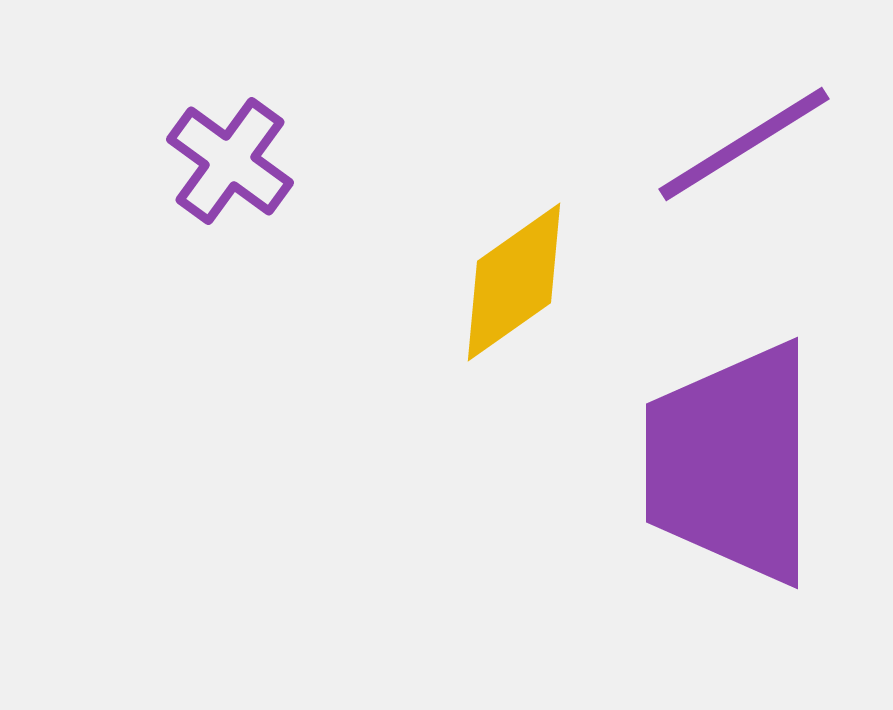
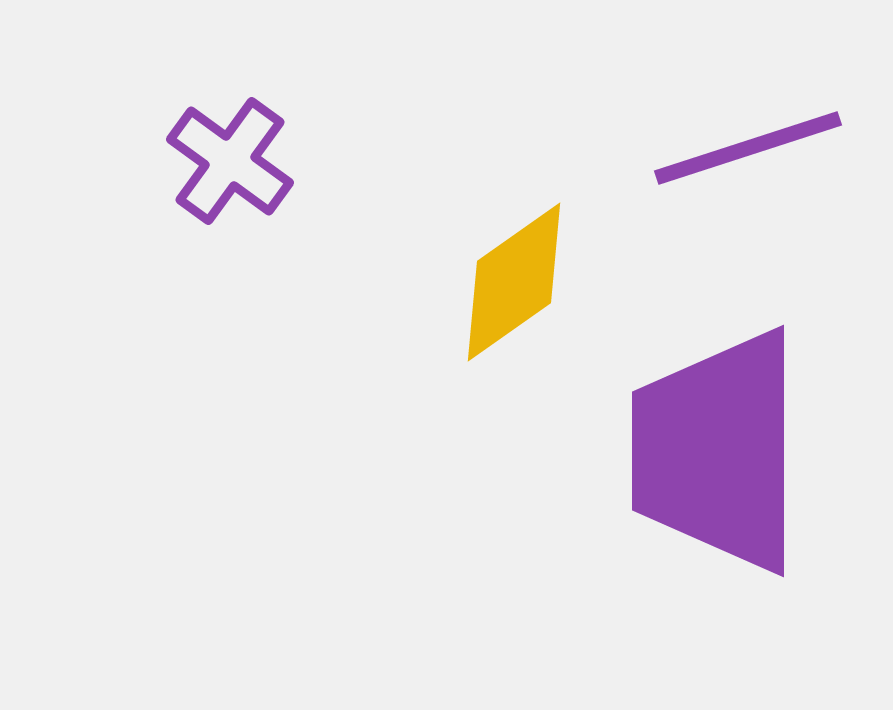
purple line: moved 4 px right, 4 px down; rotated 14 degrees clockwise
purple trapezoid: moved 14 px left, 12 px up
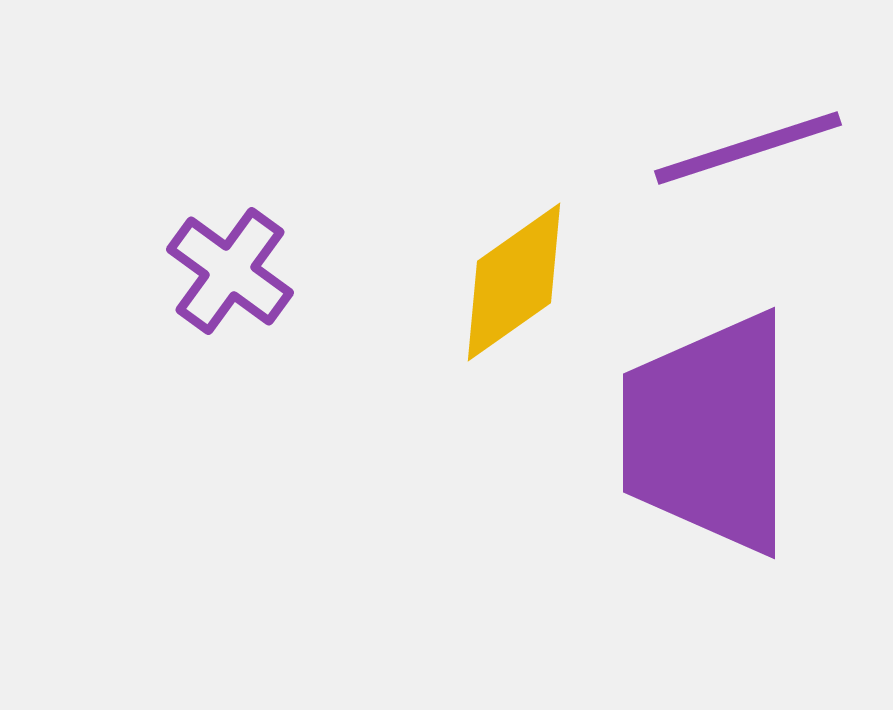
purple cross: moved 110 px down
purple trapezoid: moved 9 px left, 18 px up
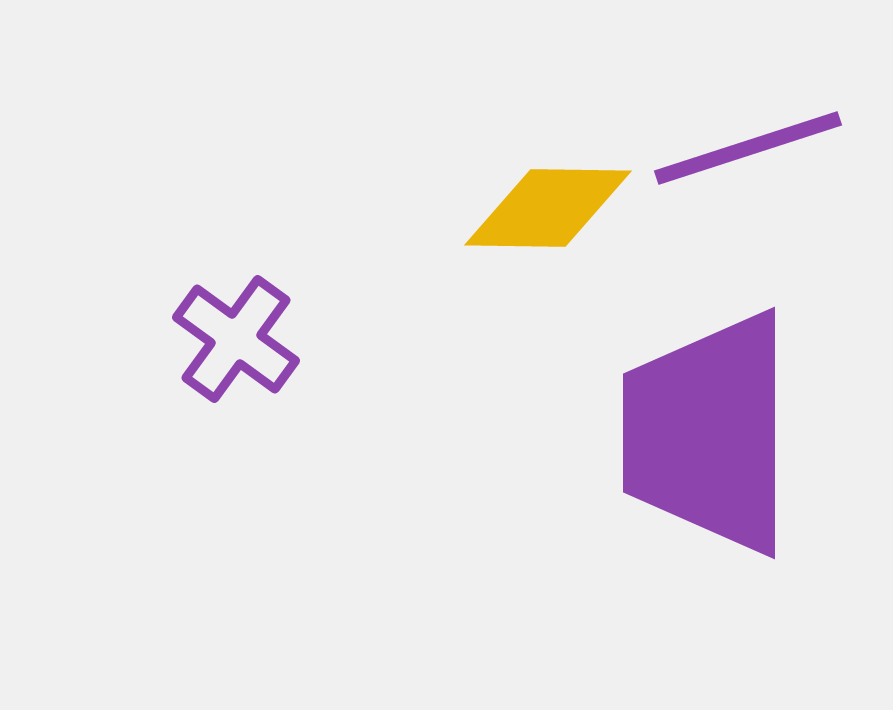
purple cross: moved 6 px right, 68 px down
yellow diamond: moved 34 px right, 74 px up; rotated 36 degrees clockwise
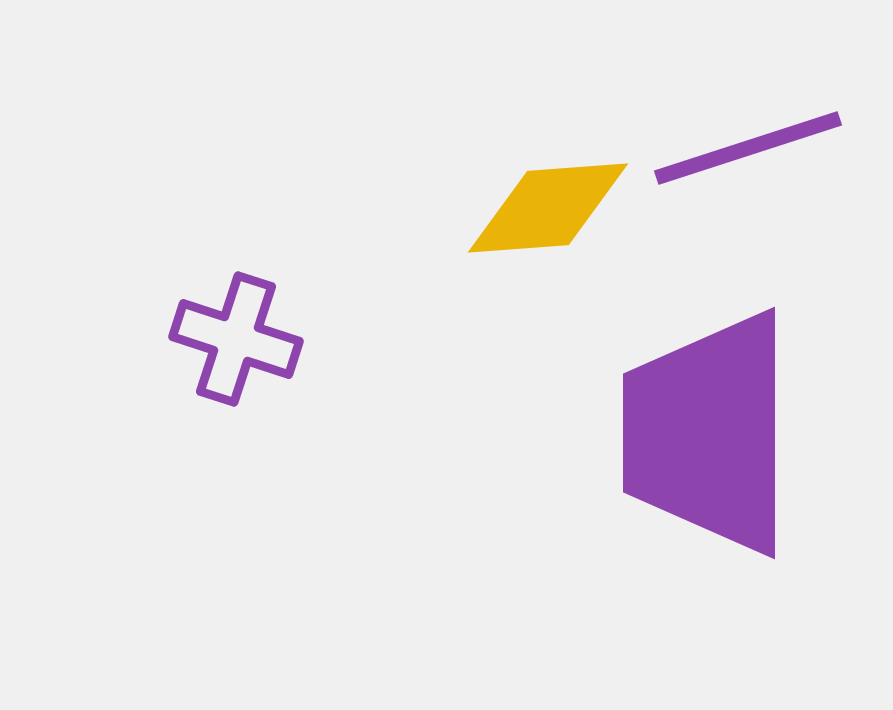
yellow diamond: rotated 5 degrees counterclockwise
purple cross: rotated 18 degrees counterclockwise
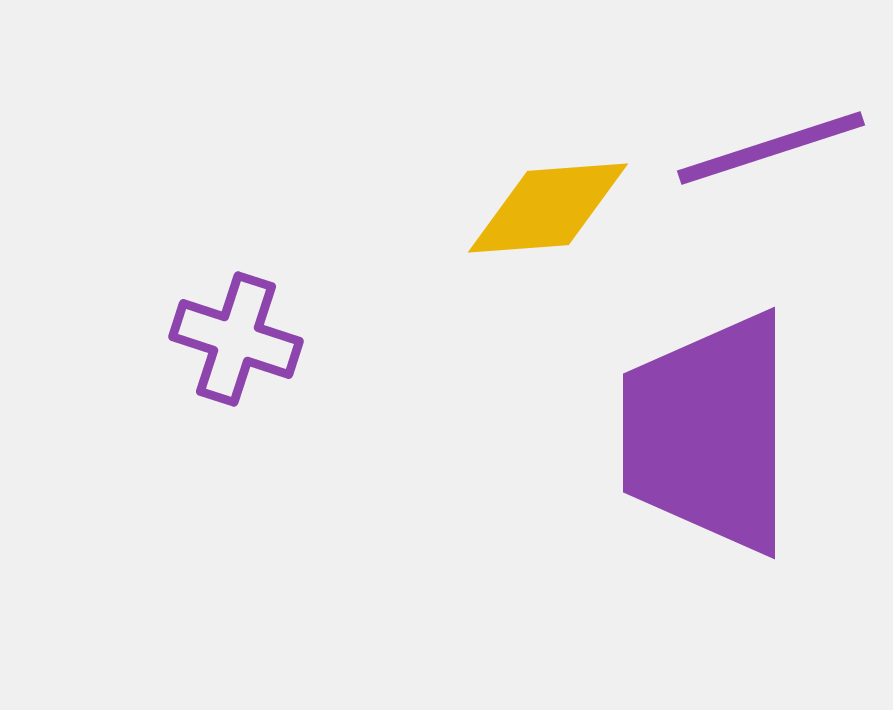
purple line: moved 23 px right
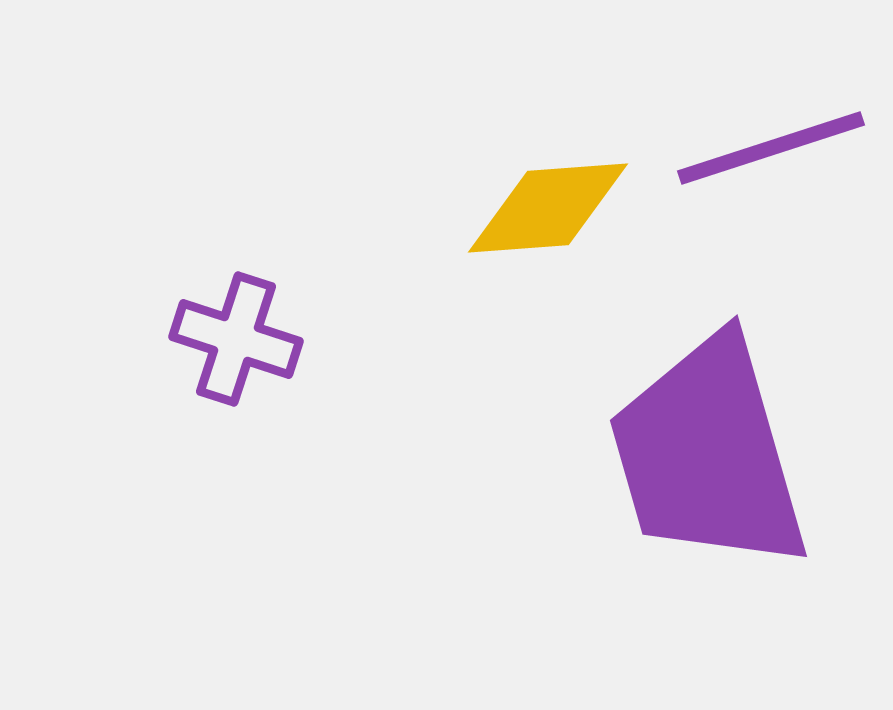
purple trapezoid: moved 21 px down; rotated 16 degrees counterclockwise
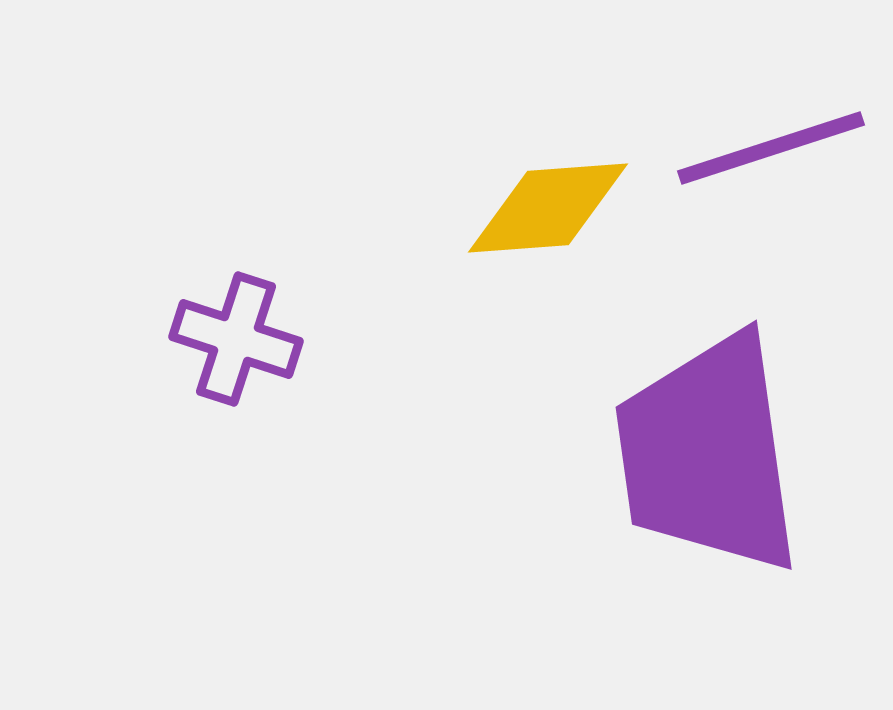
purple trapezoid: rotated 8 degrees clockwise
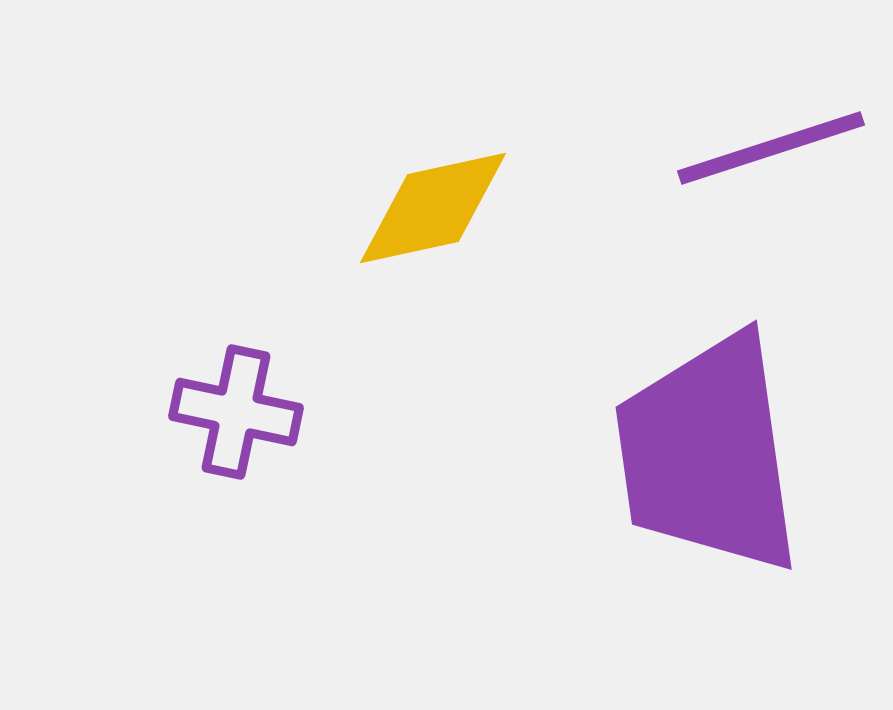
yellow diamond: moved 115 px left; rotated 8 degrees counterclockwise
purple cross: moved 73 px down; rotated 6 degrees counterclockwise
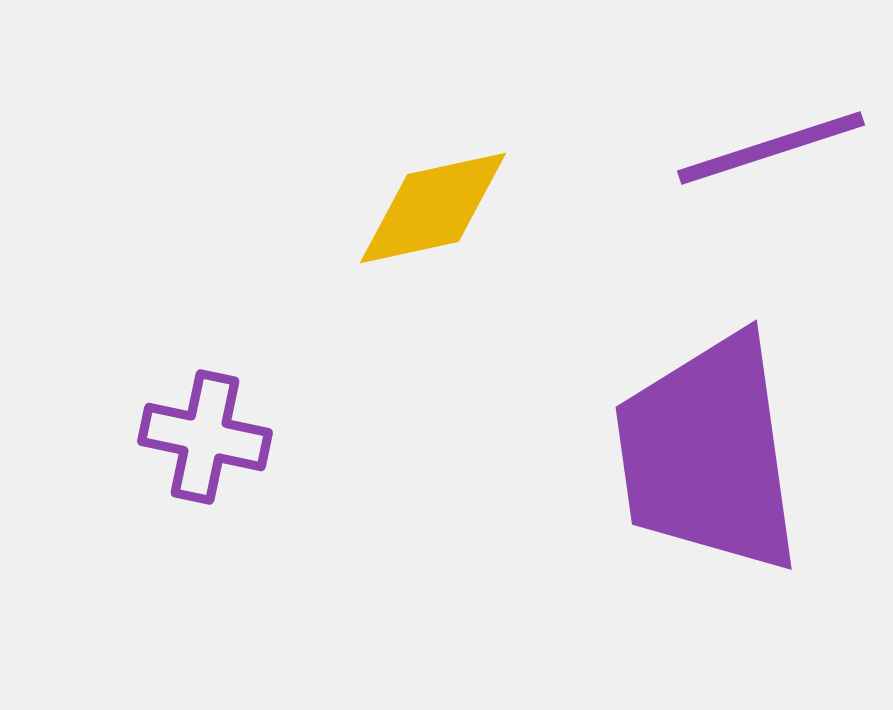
purple cross: moved 31 px left, 25 px down
